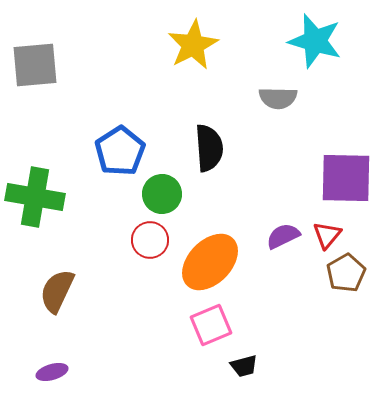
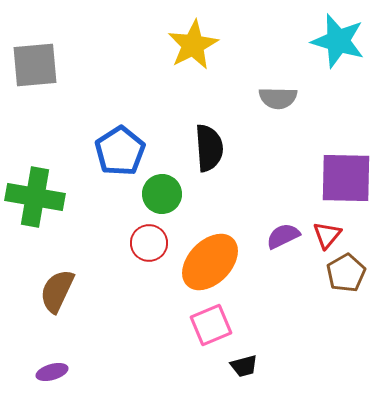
cyan star: moved 23 px right
red circle: moved 1 px left, 3 px down
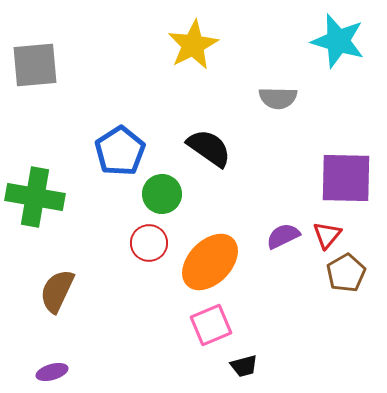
black semicircle: rotated 51 degrees counterclockwise
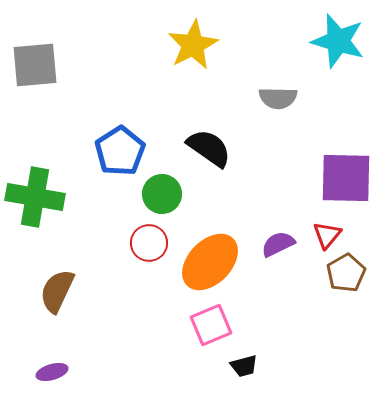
purple semicircle: moved 5 px left, 8 px down
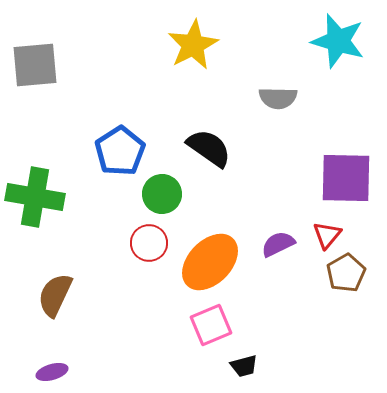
brown semicircle: moved 2 px left, 4 px down
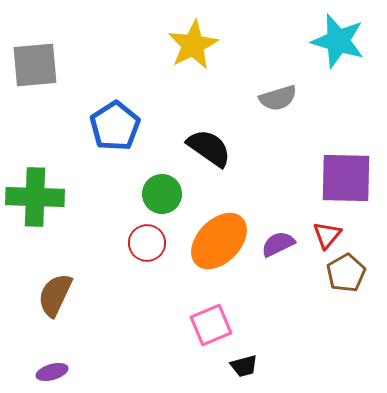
gray semicircle: rotated 18 degrees counterclockwise
blue pentagon: moved 5 px left, 25 px up
green cross: rotated 8 degrees counterclockwise
red circle: moved 2 px left
orange ellipse: moved 9 px right, 21 px up
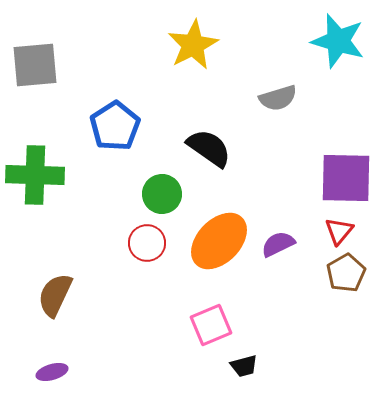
green cross: moved 22 px up
red triangle: moved 12 px right, 4 px up
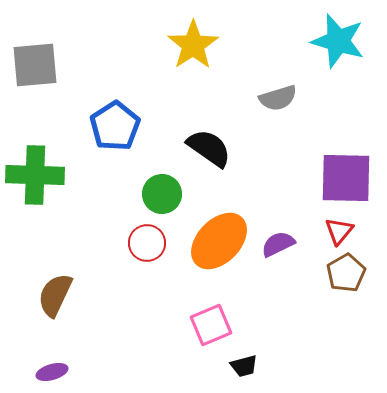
yellow star: rotated 6 degrees counterclockwise
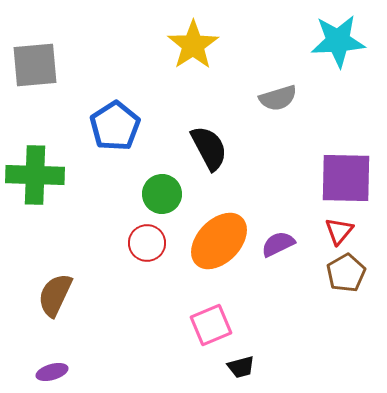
cyan star: rotated 20 degrees counterclockwise
black semicircle: rotated 27 degrees clockwise
black trapezoid: moved 3 px left, 1 px down
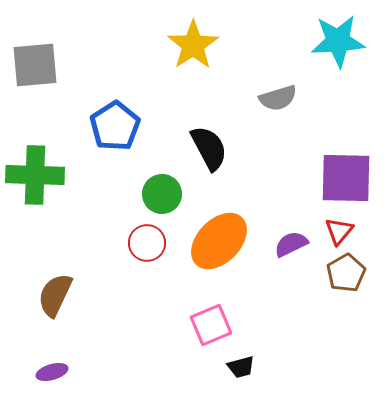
purple semicircle: moved 13 px right
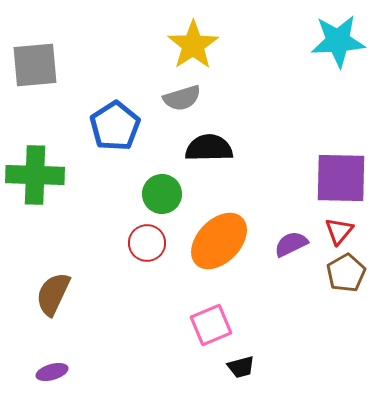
gray semicircle: moved 96 px left
black semicircle: rotated 63 degrees counterclockwise
purple square: moved 5 px left
brown semicircle: moved 2 px left, 1 px up
